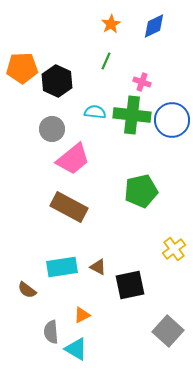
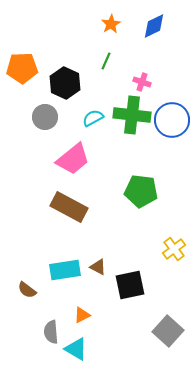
black hexagon: moved 8 px right, 2 px down
cyan semicircle: moved 2 px left, 6 px down; rotated 35 degrees counterclockwise
gray circle: moved 7 px left, 12 px up
green pentagon: rotated 20 degrees clockwise
cyan rectangle: moved 3 px right, 3 px down
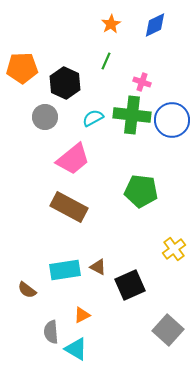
blue diamond: moved 1 px right, 1 px up
black square: rotated 12 degrees counterclockwise
gray square: moved 1 px up
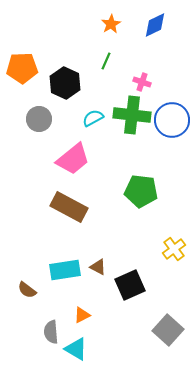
gray circle: moved 6 px left, 2 px down
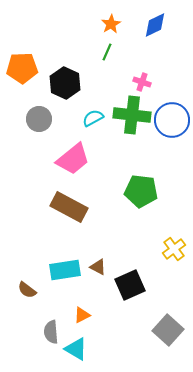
green line: moved 1 px right, 9 px up
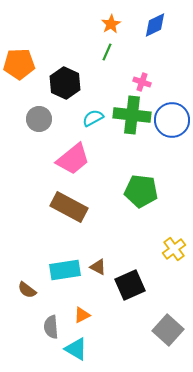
orange pentagon: moved 3 px left, 4 px up
gray semicircle: moved 5 px up
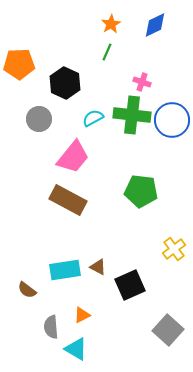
pink trapezoid: moved 2 px up; rotated 12 degrees counterclockwise
brown rectangle: moved 1 px left, 7 px up
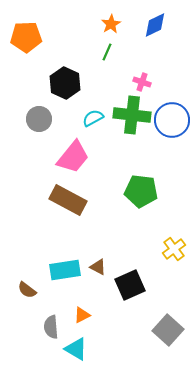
orange pentagon: moved 7 px right, 27 px up
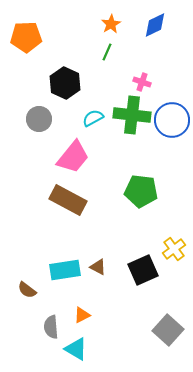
black square: moved 13 px right, 15 px up
